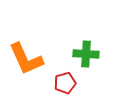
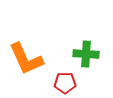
red pentagon: rotated 15 degrees clockwise
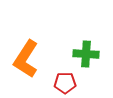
orange L-shape: rotated 57 degrees clockwise
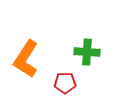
green cross: moved 1 px right, 2 px up
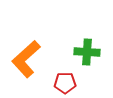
orange L-shape: rotated 15 degrees clockwise
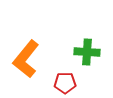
orange L-shape: rotated 9 degrees counterclockwise
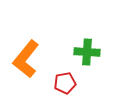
red pentagon: rotated 10 degrees counterclockwise
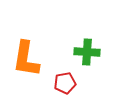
orange L-shape: rotated 30 degrees counterclockwise
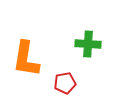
green cross: moved 1 px right, 8 px up
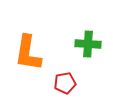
orange L-shape: moved 2 px right, 6 px up
